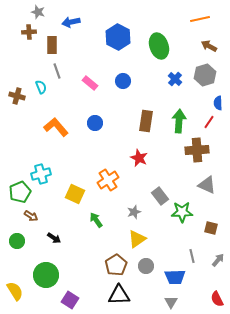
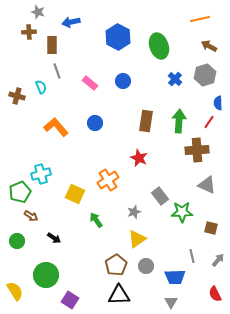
red semicircle at (217, 299): moved 2 px left, 5 px up
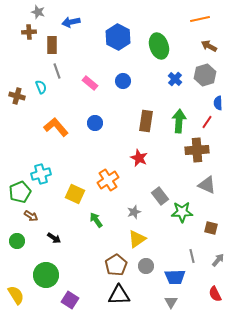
red line at (209, 122): moved 2 px left
yellow semicircle at (15, 291): moved 1 px right, 4 px down
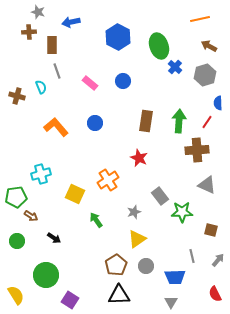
blue cross at (175, 79): moved 12 px up
green pentagon at (20, 192): moved 4 px left, 5 px down; rotated 15 degrees clockwise
brown square at (211, 228): moved 2 px down
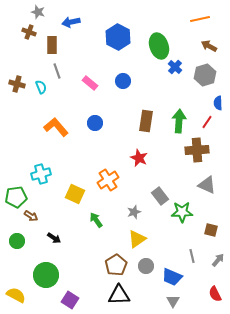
brown cross at (29, 32): rotated 24 degrees clockwise
brown cross at (17, 96): moved 12 px up
blue trapezoid at (175, 277): moved 3 px left; rotated 25 degrees clockwise
yellow semicircle at (16, 295): rotated 30 degrees counterclockwise
gray triangle at (171, 302): moved 2 px right, 1 px up
